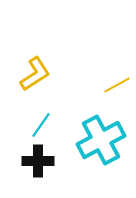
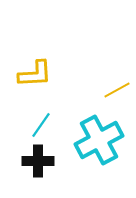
yellow L-shape: rotated 30 degrees clockwise
yellow line: moved 5 px down
cyan cross: moved 2 px left
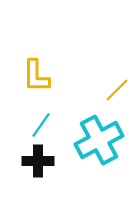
yellow L-shape: moved 1 px right, 2 px down; rotated 93 degrees clockwise
yellow line: rotated 16 degrees counterclockwise
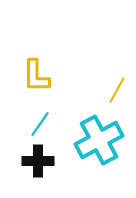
yellow line: rotated 16 degrees counterclockwise
cyan line: moved 1 px left, 1 px up
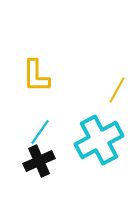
cyan line: moved 8 px down
black cross: moved 1 px right; rotated 24 degrees counterclockwise
